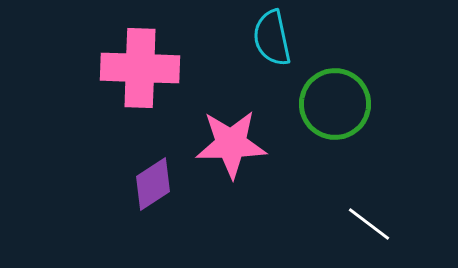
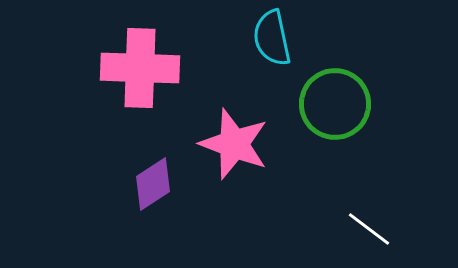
pink star: moved 3 px right; rotated 22 degrees clockwise
white line: moved 5 px down
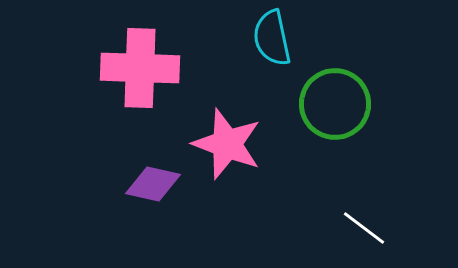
pink star: moved 7 px left
purple diamond: rotated 46 degrees clockwise
white line: moved 5 px left, 1 px up
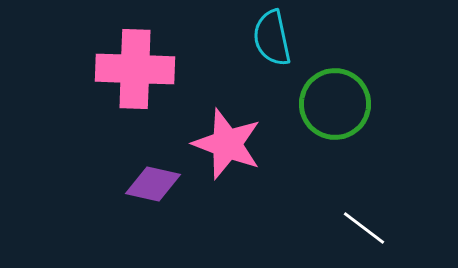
pink cross: moved 5 px left, 1 px down
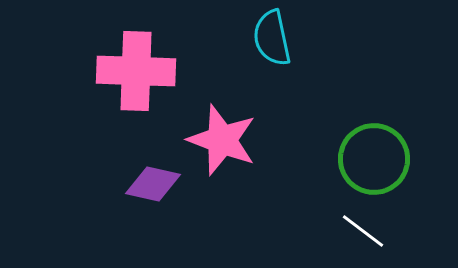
pink cross: moved 1 px right, 2 px down
green circle: moved 39 px right, 55 px down
pink star: moved 5 px left, 4 px up
white line: moved 1 px left, 3 px down
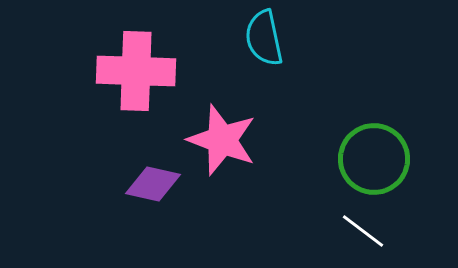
cyan semicircle: moved 8 px left
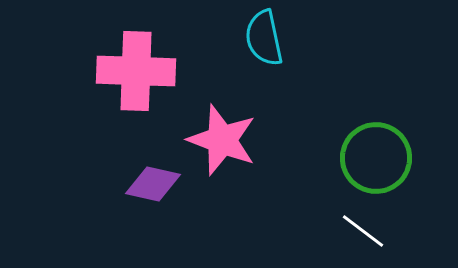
green circle: moved 2 px right, 1 px up
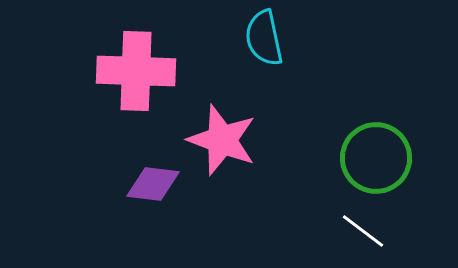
purple diamond: rotated 6 degrees counterclockwise
